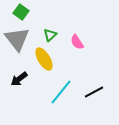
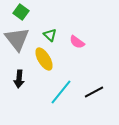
green triangle: rotated 32 degrees counterclockwise
pink semicircle: rotated 21 degrees counterclockwise
black arrow: rotated 48 degrees counterclockwise
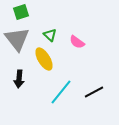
green square: rotated 35 degrees clockwise
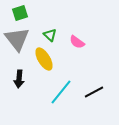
green square: moved 1 px left, 1 px down
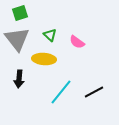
yellow ellipse: rotated 55 degrees counterclockwise
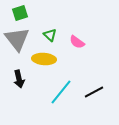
black arrow: rotated 18 degrees counterclockwise
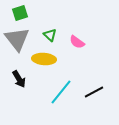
black arrow: rotated 18 degrees counterclockwise
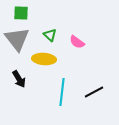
green square: moved 1 px right; rotated 21 degrees clockwise
cyan line: moved 1 px right; rotated 32 degrees counterclockwise
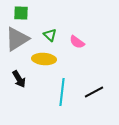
gray triangle: rotated 36 degrees clockwise
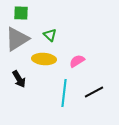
pink semicircle: moved 19 px down; rotated 112 degrees clockwise
cyan line: moved 2 px right, 1 px down
